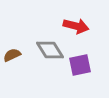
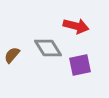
gray diamond: moved 2 px left, 2 px up
brown semicircle: rotated 24 degrees counterclockwise
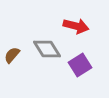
gray diamond: moved 1 px left, 1 px down
purple square: rotated 20 degrees counterclockwise
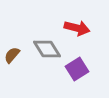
red arrow: moved 1 px right, 2 px down
purple square: moved 3 px left, 4 px down
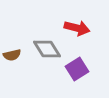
brown semicircle: rotated 144 degrees counterclockwise
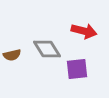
red arrow: moved 7 px right, 3 px down
purple square: rotated 25 degrees clockwise
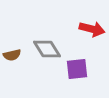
red arrow: moved 8 px right, 2 px up
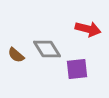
red arrow: moved 4 px left
brown semicircle: moved 4 px right; rotated 54 degrees clockwise
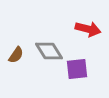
gray diamond: moved 2 px right, 2 px down
brown semicircle: rotated 96 degrees counterclockwise
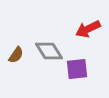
red arrow: rotated 140 degrees clockwise
